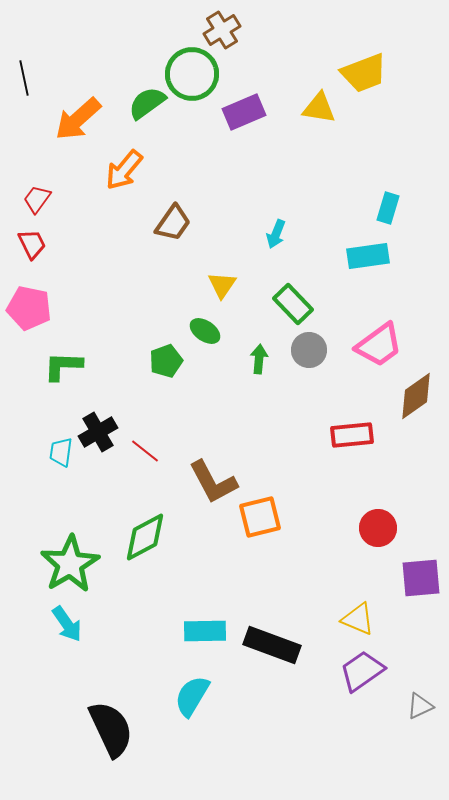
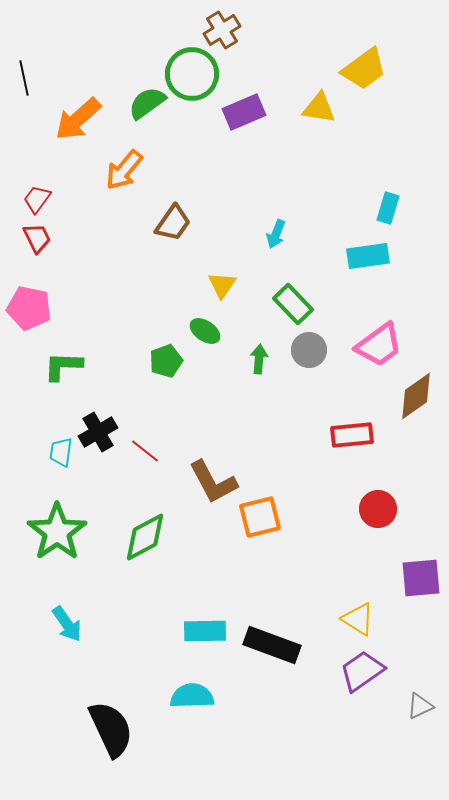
yellow trapezoid at (364, 73): moved 4 px up; rotated 15 degrees counterclockwise
red trapezoid at (32, 244): moved 5 px right, 6 px up
red circle at (378, 528): moved 19 px up
green star at (70, 564): moved 13 px left, 32 px up; rotated 4 degrees counterclockwise
yellow triangle at (358, 619): rotated 9 degrees clockwise
cyan semicircle at (192, 696): rotated 57 degrees clockwise
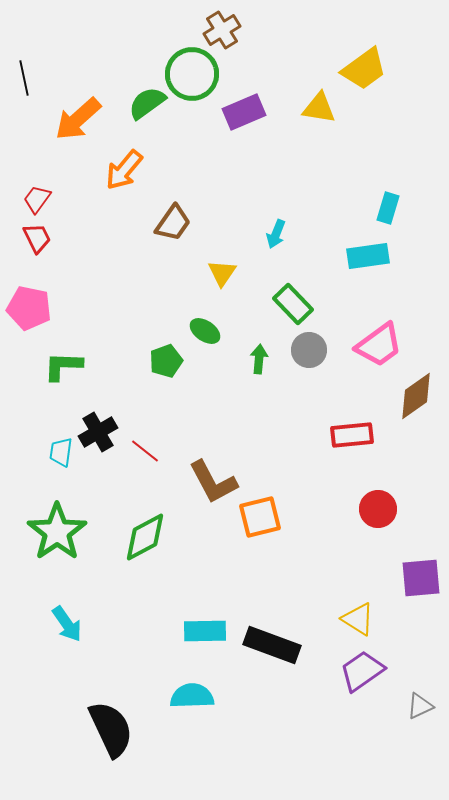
yellow triangle at (222, 285): moved 12 px up
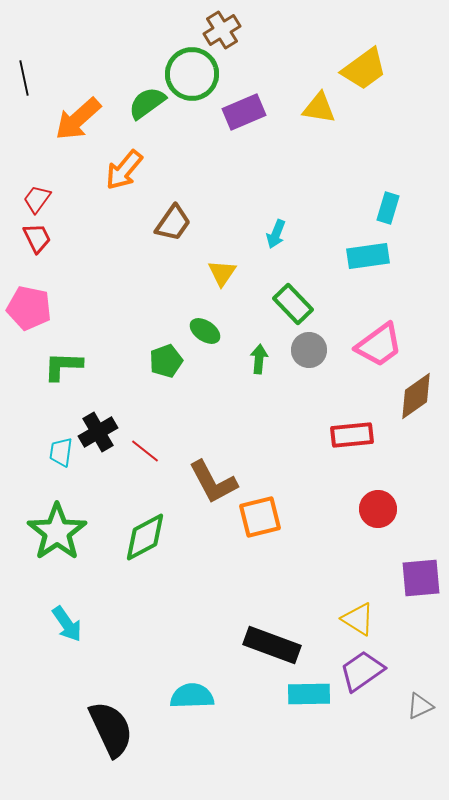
cyan rectangle at (205, 631): moved 104 px right, 63 px down
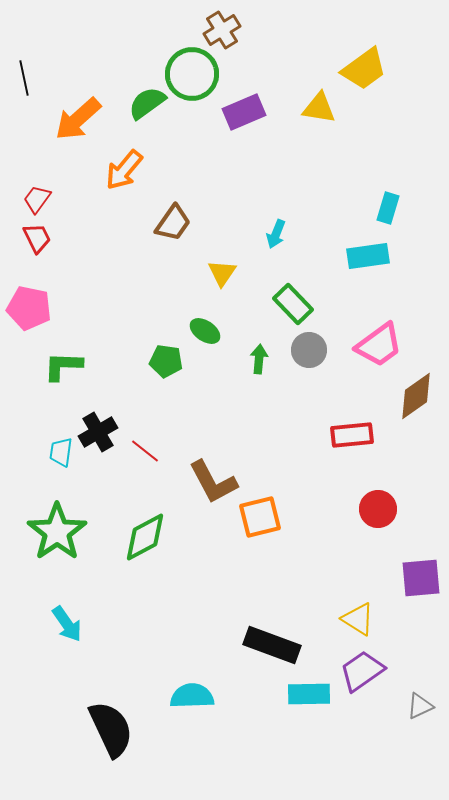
green pentagon at (166, 361): rotated 28 degrees clockwise
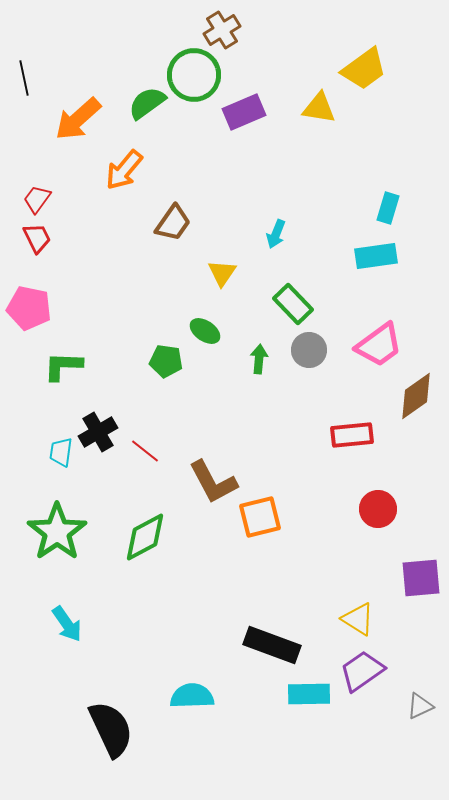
green circle at (192, 74): moved 2 px right, 1 px down
cyan rectangle at (368, 256): moved 8 px right
